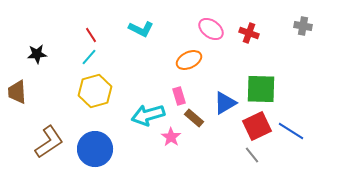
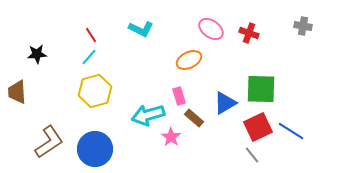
red square: moved 1 px right, 1 px down
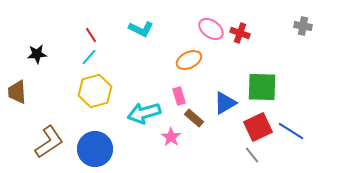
red cross: moved 9 px left
green square: moved 1 px right, 2 px up
cyan arrow: moved 4 px left, 2 px up
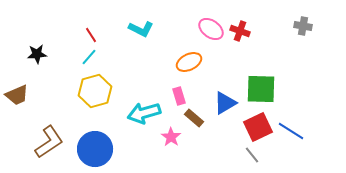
red cross: moved 2 px up
orange ellipse: moved 2 px down
green square: moved 1 px left, 2 px down
brown trapezoid: moved 3 px down; rotated 110 degrees counterclockwise
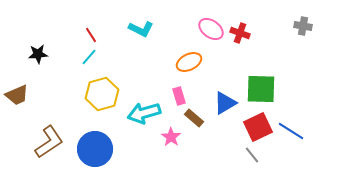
red cross: moved 2 px down
black star: moved 1 px right
yellow hexagon: moved 7 px right, 3 px down
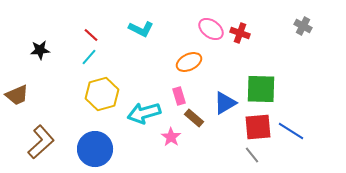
gray cross: rotated 18 degrees clockwise
red line: rotated 14 degrees counterclockwise
black star: moved 2 px right, 4 px up
red square: rotated 20 degrees clockwise
brown L-shape: moved 8 px left; rotated 8 degrees counterclockwise
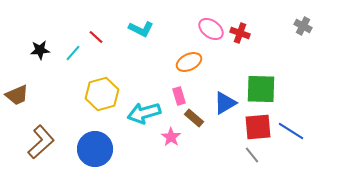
red line: moved 5 px right, 2 px down
cyan line: moved 16 px left, 4 px up
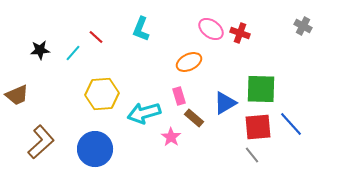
cyan L-shape: rotated 85 degrees clockwise
yellow hexagon: rotated 12 degrees clockwise
blue line: moved 7 px up; rotated 16 degrees clockwise
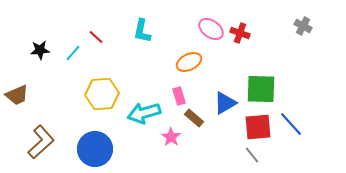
cyan L-shape: moved 1 px right, 2 px down; rotated 10 degrees counterclockwise
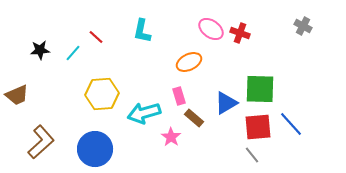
green square: moved 1 px left
blue triangle: moved 1 px right
